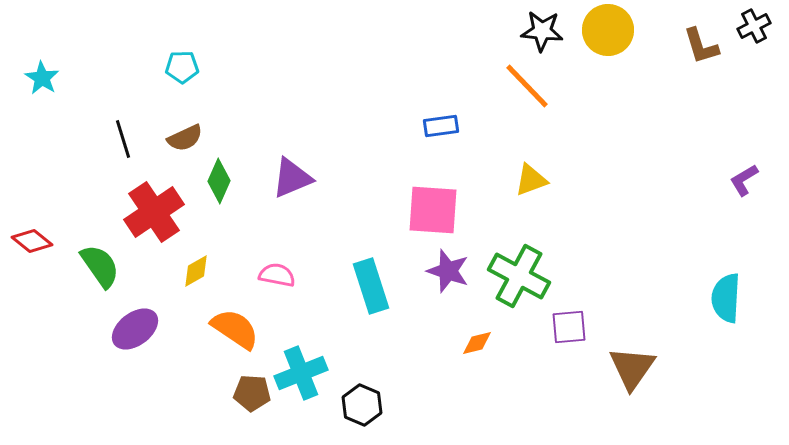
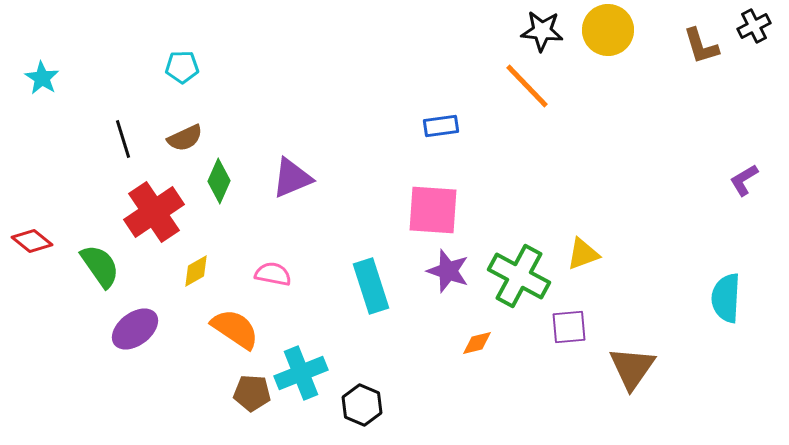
yellow triangle: moved 52 px right, 74 px down
pink semicircle: moved 4 px left, 1 px up
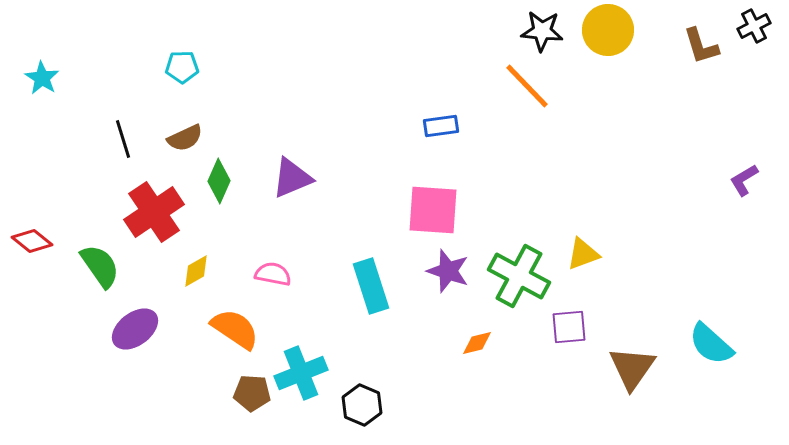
cyan semicircle: moved 15 px left, 46 px down; rotated 51 degrees counterclockwise
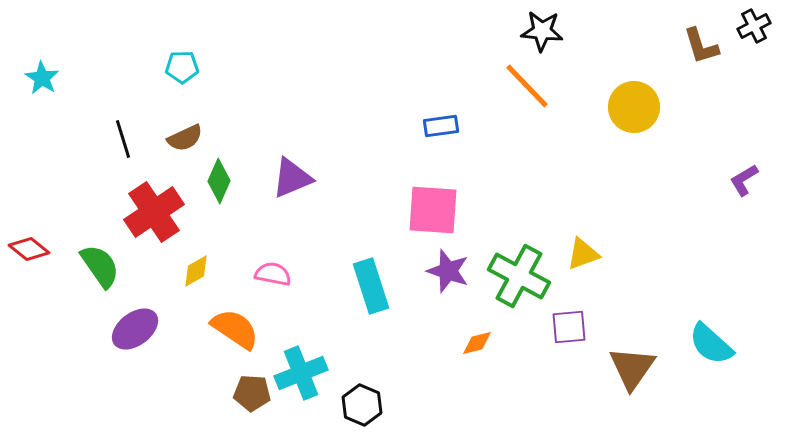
yellow circle: moved 26 px right, 77 px down
red diamond: moved 3 px left, 8 px down
